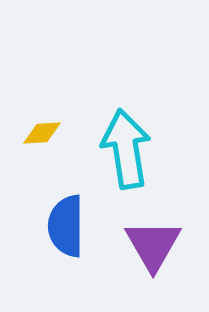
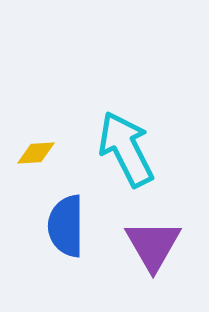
yellow diamond: moved 6 px left, 20 px down
cyan arrow: rotated 18 degrees counterclockwise
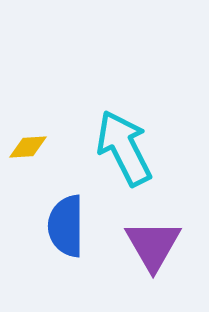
cyan arrow: moved 2 px left, 1 px up
yellow diamond: moved 8 px left, 6 px up
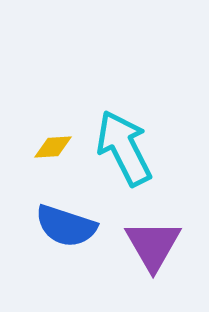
yellow diamond: moved 25 px right
blue semicircle: rotated 72 degrees counterclockwise
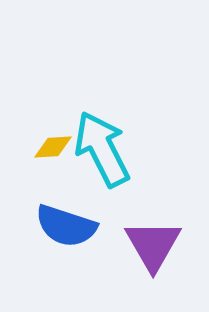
cyan arrow: moved 22 px left, 1 px down
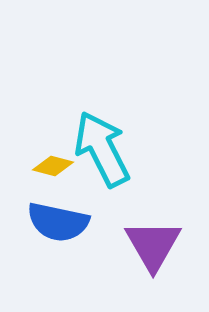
yellow diamond: moved 19 px down; rotated 18 degrees clockwise
blue semicircle: moved 8 px left, 4 px up; rotated 6 degrees counterclockwise
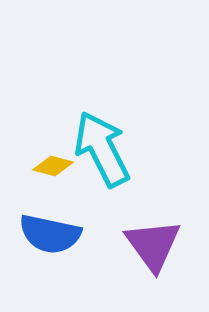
blue semicircle: moved 8 px left, 12 px down
purple triangle: rotated 6 degrees counterclockwise
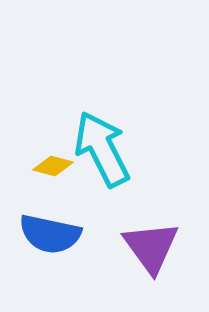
purple triangle: moved 2 px left, 2 px down
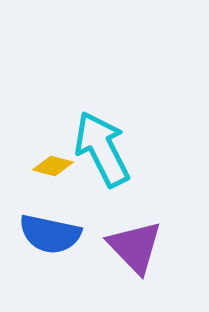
purple triangle: moved 16 px left; rotated 8 degrees counterclockwise
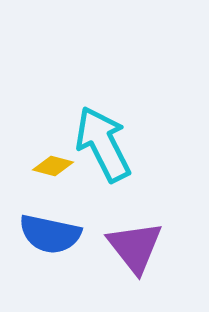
cyan arrow: moved 1 px right, 5 px up
purple triangle: rotated 6 degrees clockwise
